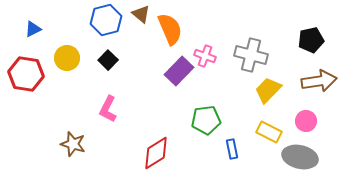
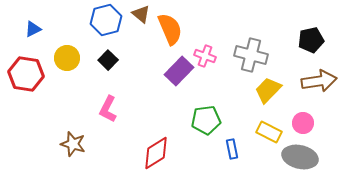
pink circle: moved 3 px left, 2 px down
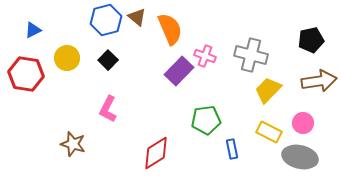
brown triangle: moved 4 px left, 3 px down
blue triangle: moved 1 px down
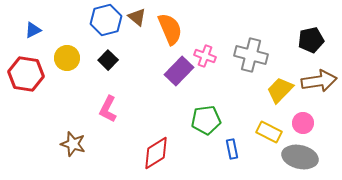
yellow trapezoid: moved 12 px right
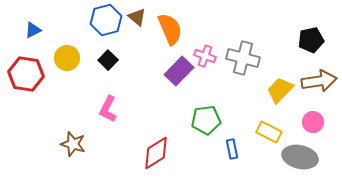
gray cross: moved 8 px left, 3 px down
pink circle: moved 10 px right, 1 px up
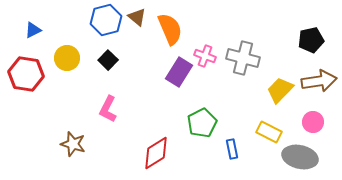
purple rectangle: moved 1 px down; rotated 12 degrees counterclockwise
green pentagon: moved 4 px left, 3 px down; rotated 20 degrees counterclockwise
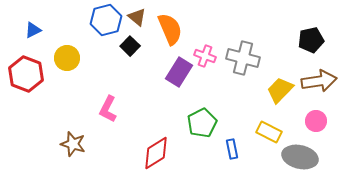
black square: moved 22 px right, 14 px up
red hexagon: rotated 12 degrees clockwise
pink circle: moved 3 px right, 1 px up
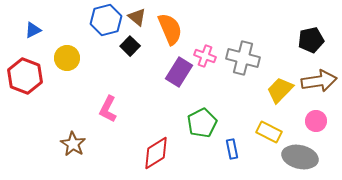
red hexagon: moved 1 px left, 2 px down
brown star: rotated 15 degrees clockwise
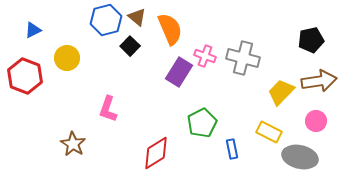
yellow trapezoid: moved 1 px right, 2 px down
pink L-shape: rotated 8 degrees counterclockwise
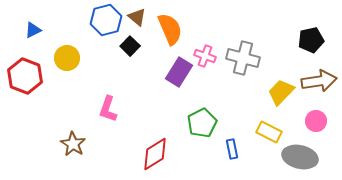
red diamond: moved 1 px left, 1 px down
